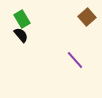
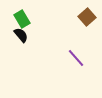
purple line: moved 1 px right, 2 px up
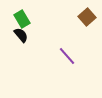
purple line: moved 9 px left, 2 px up
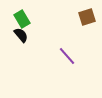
brown square: rotated 24 degrees clockwise
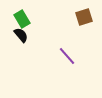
brown square: moved 3 px left
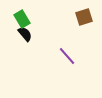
black semicircle: moved 4 px right, 1 px up
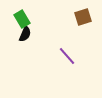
brown square: moved 1 px left
black semicircle: rotated 63 degrees clockwise
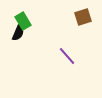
green rectangle: moved 1 px right, 2 px down
black semicircle: moved 7 px left, 1 px up
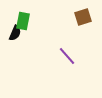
green rectangle: rotated 42 degrees clockwise
black semicircle: moved 3 px left
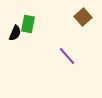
brown square: rotated 24 degrees counterclockwise
green rectangle: moved 5 px right, 3 px down
